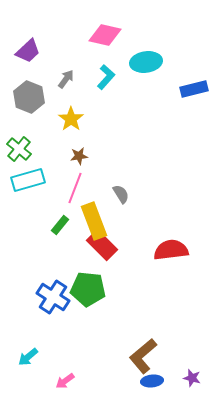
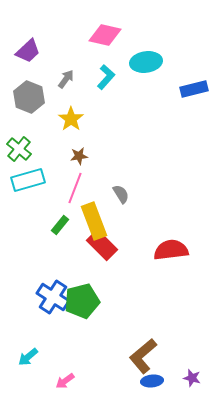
green pentagon: moved 6 px left, 12 px down; rotated 20 degrees counterclockwise
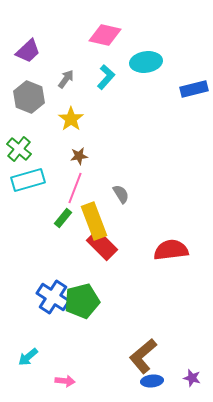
green rectangle: moved 3 px right, 7 px up
pink arrow: rotated 138 degrees counterclockwise
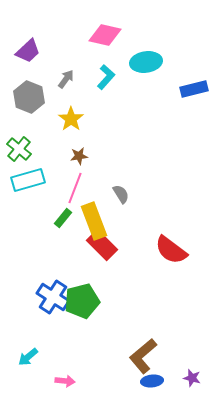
red semicircle: rotated 136 degrees counterclockwise
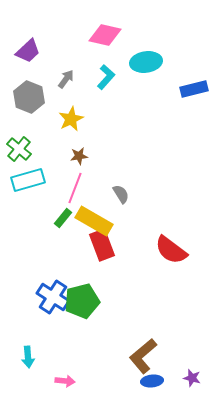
yellow star: rotated 10 degrees clockwise
yellow rectangle: rotated 39 degrees counterclockwise
red rectangle: rotated 24 degrees clockwise
cyan arrow: rotated 55 degrees counterclockwise
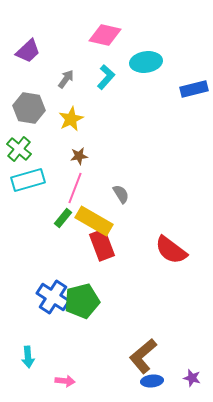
gray hexagon: moved 11 px down; rotated 12 degrees counterclockwise
